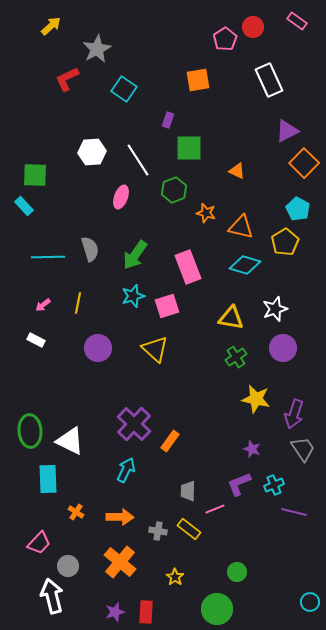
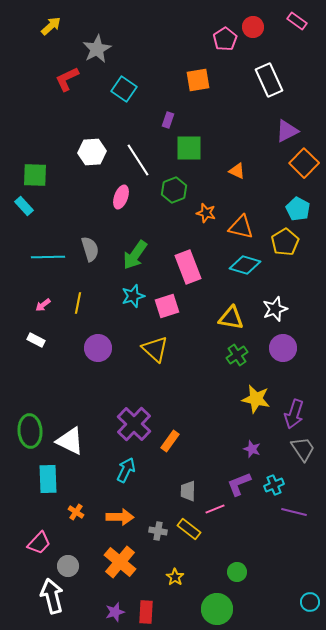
green cross at (236, 357): moved 1 px right, 2 px up
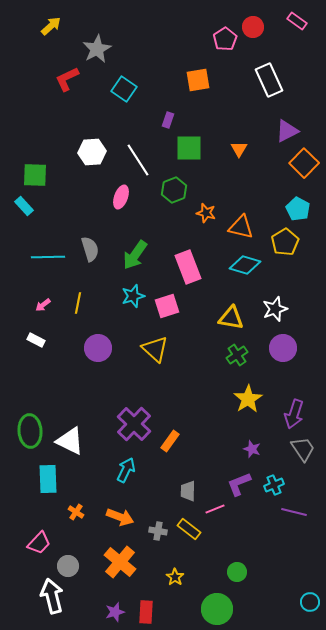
orange triangle at (237, 171): moved 2 px right, 22 px up; rotated 36 degrees clockwise
yellow star at (256, 399): moved 8 px left; rotated 28 degrees clockwise
orange arrow at (120, 517): rotated 20 degrees clockwise
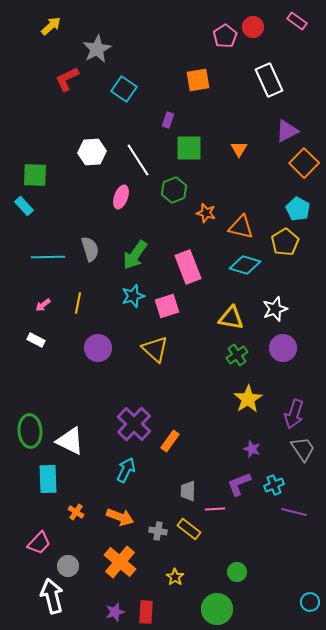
pink pentagon at (225, 39): moved 3 px up
pink line at (215, 509): rotated 18 degrees clockwise
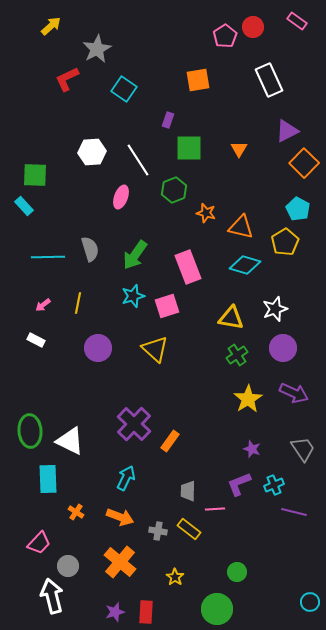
purple arrow at (294, 414): moved 21 px up; rotated 84 degrees counterclockwise
cyan arrow at (126, 470): moved 8 px down
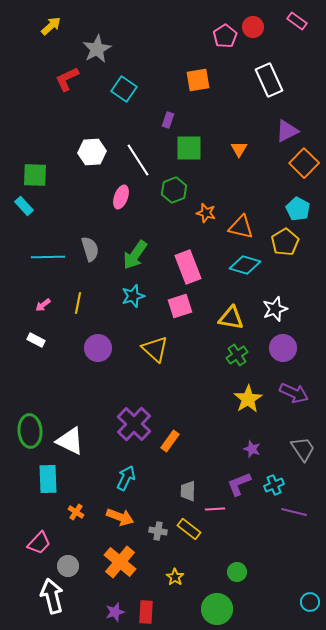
pink square at (167, 306): moved 13 px right
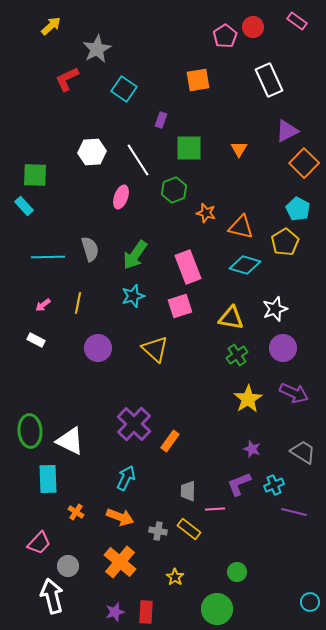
purple rectangle at (168, 120): moved 7 px left
gray trapezoid at (303, 449): moved 3 px down; rotated 24 degrees counterclockwise
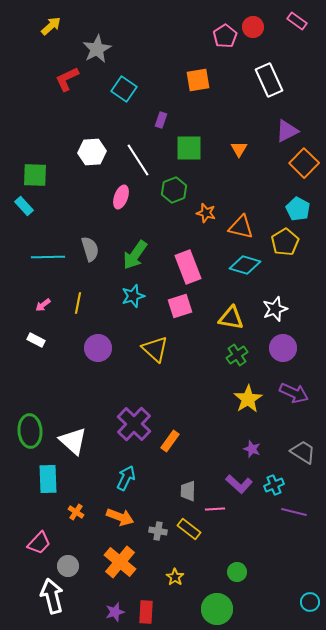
white triangle at (70, 441): moved 3 px right; rotated 16 degrees clockwise
purple L-shape at (239, 484): rotated 116 degrees counterclockwise
